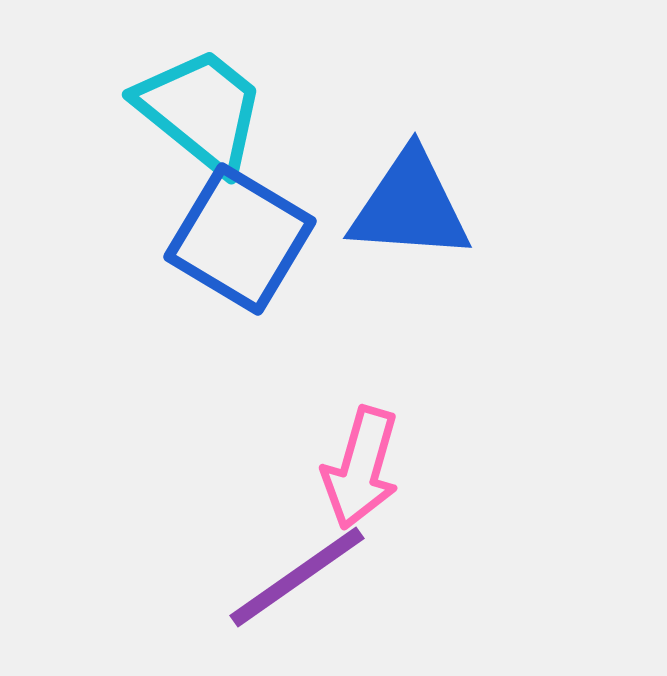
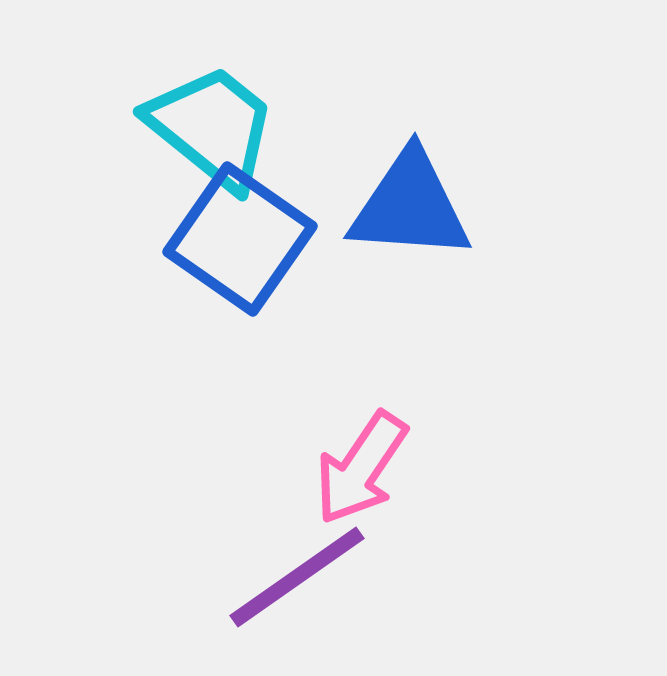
cyan trapezoid: moved 11 px right, 17 px down
blue square: rotated 4 degrees clockwise
pink arrow: rotated 18 degrees clockwise
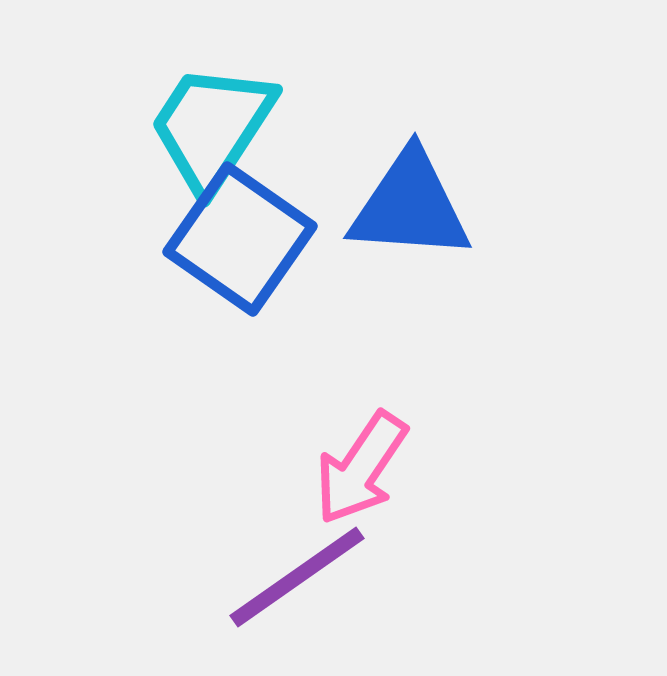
cyan trapezoid: rotated 96 degrees counterclockwise
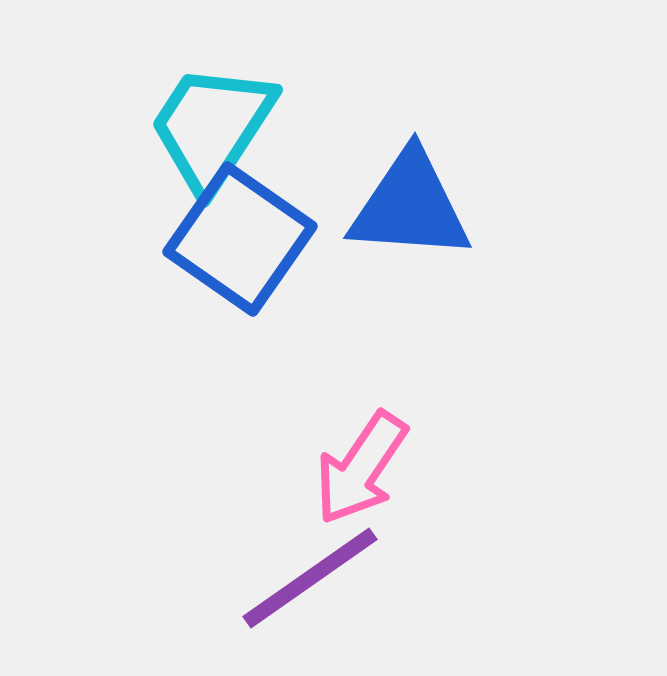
purple line: moved 13 px right, 1 px down
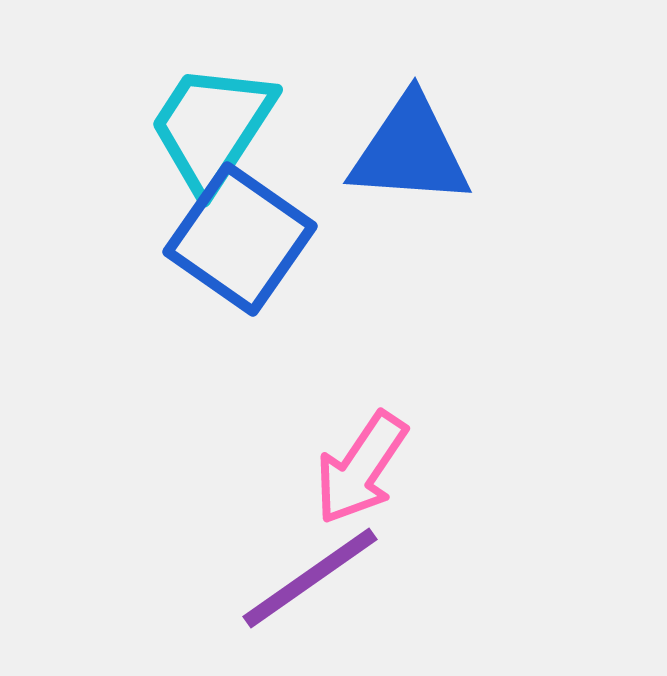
blue triangle: moved 55 px up
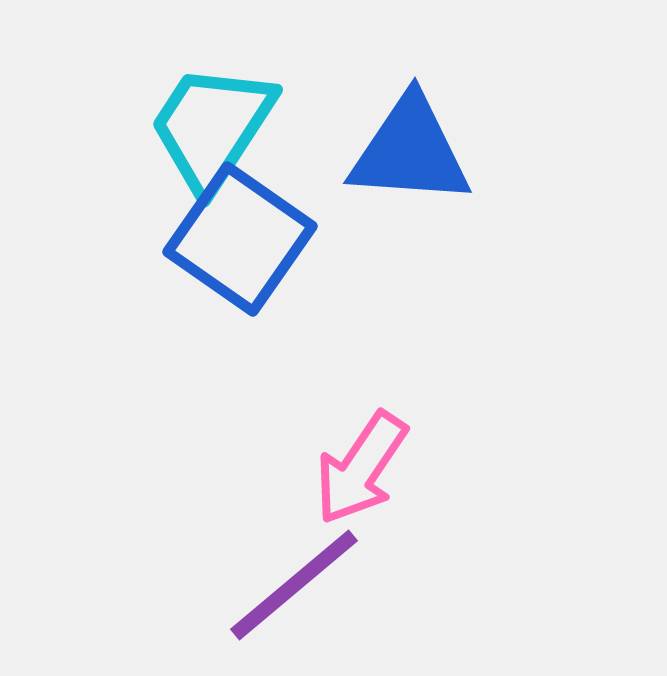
purple line: moved 16 px left, 7 px down; rotated 5 degrees counterclockwise
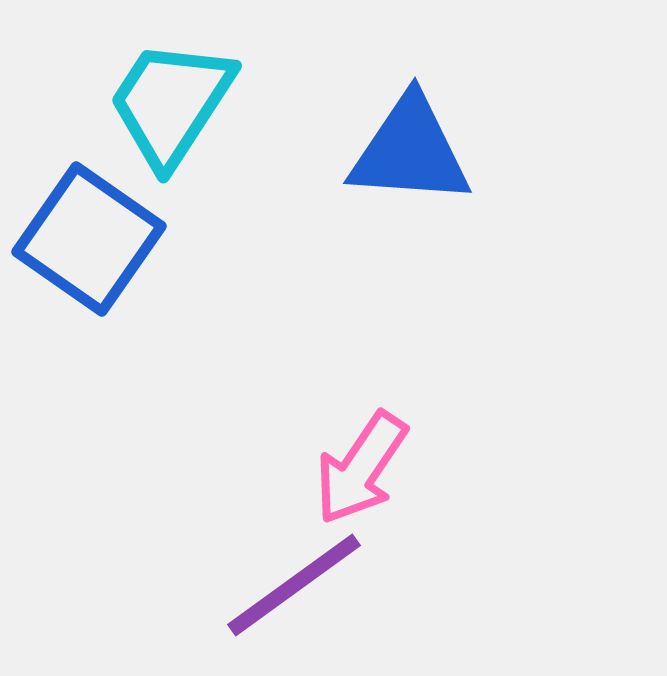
cyan trapezoid: moved 41 px left, 24 px up
blue square: moved 151 px left
purple line: rotated 4 degrees clockwise
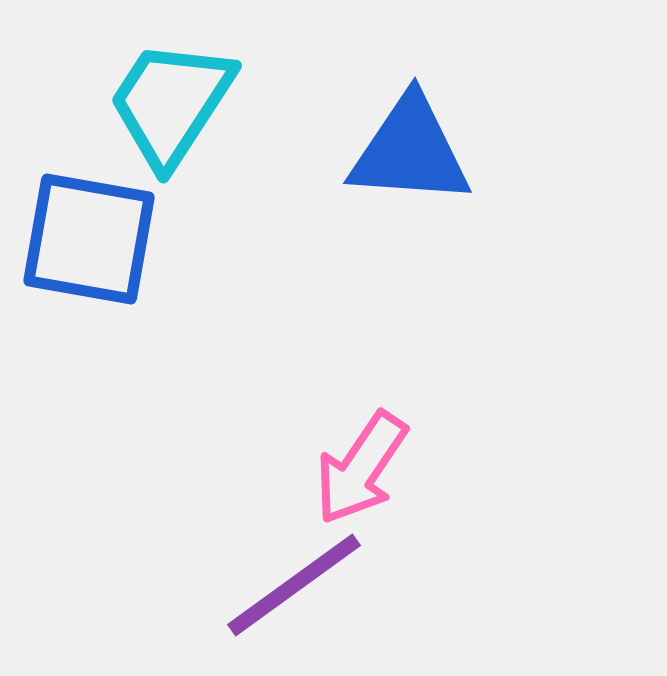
blue square: rotated 25 degrees counterclockwise
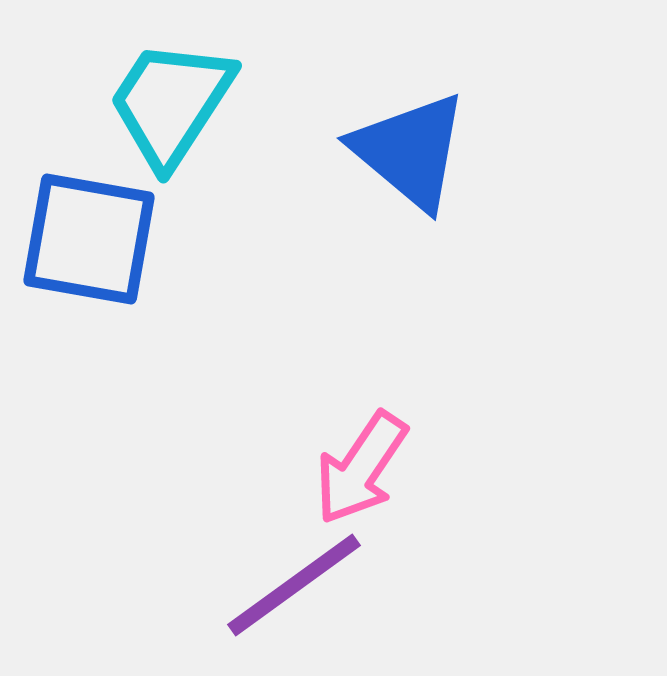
blue triangle: rotated 36 degrees clockwise
